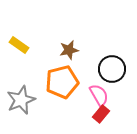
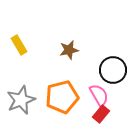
yellow rectangle: rotated 24 degrees clockwise
black circle: moved 1 px right, 1 px down
orange pentagon: moved 15 px down
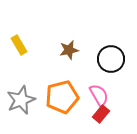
black circle: moved 2 px left, 11 px up
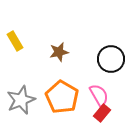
yellow rectangle: moved 4 px left, 4 px up
brown star: moved 10 px left, 2 px down
orange pentagon: rotated 28 degrees counterclockwise
red rectangle: moved 1 px right, 1 px up
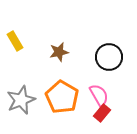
black circle: moved 2 px left, 2 px up
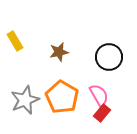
gray star: moved 4 px right
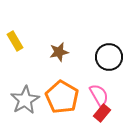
gray star: rotated 8 degrees counterclockwise
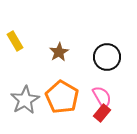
brown star: rotated 18 degrees counterclockwise
black circle: moved 2 px left
pink semicircle: moved 3 px right, 2 px down
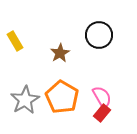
brown star: moved 1 px right, 1 px down
black circle: moved 8 px left, 22 px up
